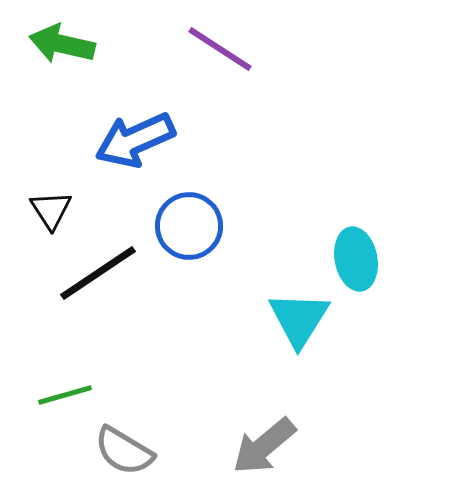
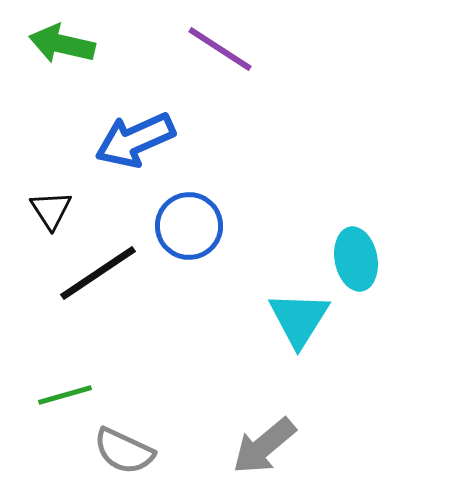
gray semicircle: rotated 6 degrees counterclockwise
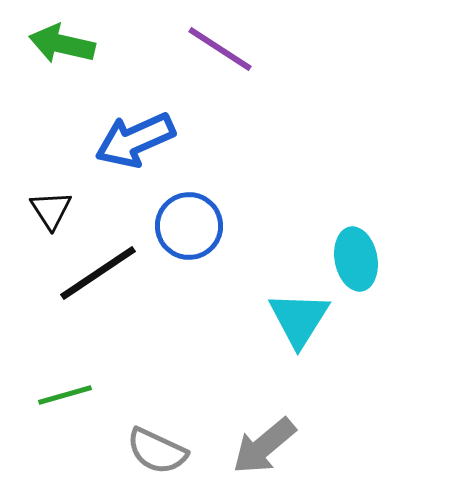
gray semicircle: moved 33 px right
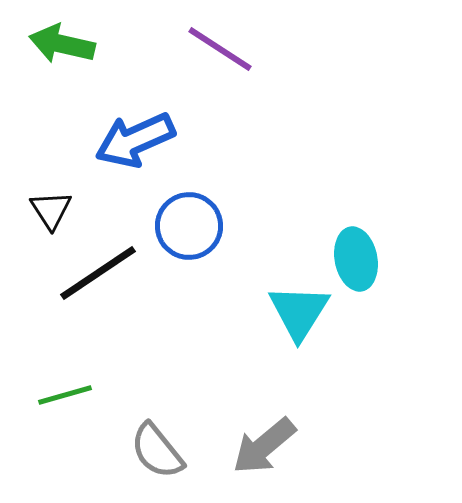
cyan triangle: moved 7 px up
gray semicircle: rotated 26 degrees clockwise
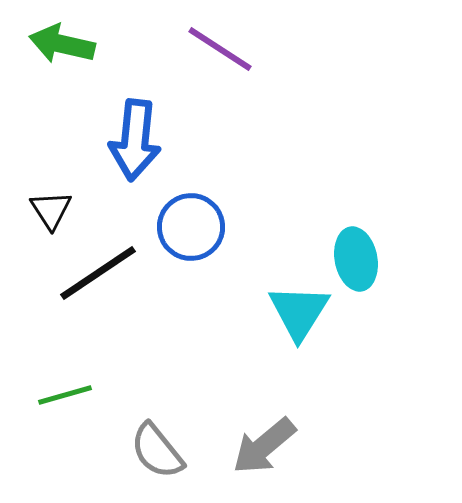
blue arrow: rotated 60 degrees counterclockwise
blue circle: moved 2 px right, 1 px down
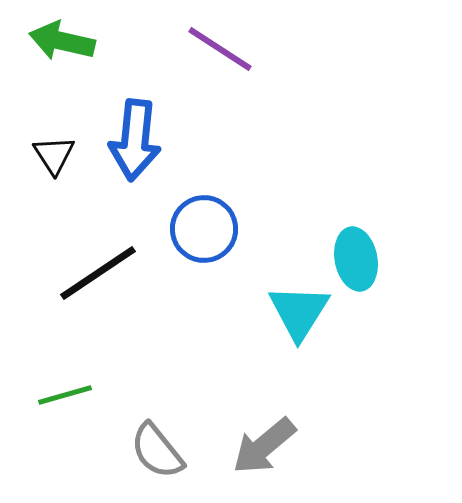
green arrow: moved 3 px up
black triangle: moved 3 px right, 55 px up
blue circle: moved 13 px right, 2 px down
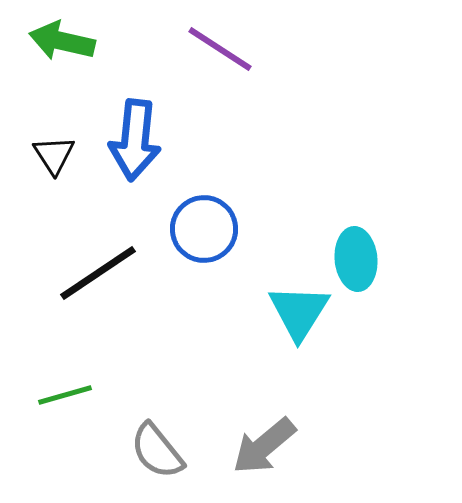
cyan ellipse: rotated 6 degrees clockwise
